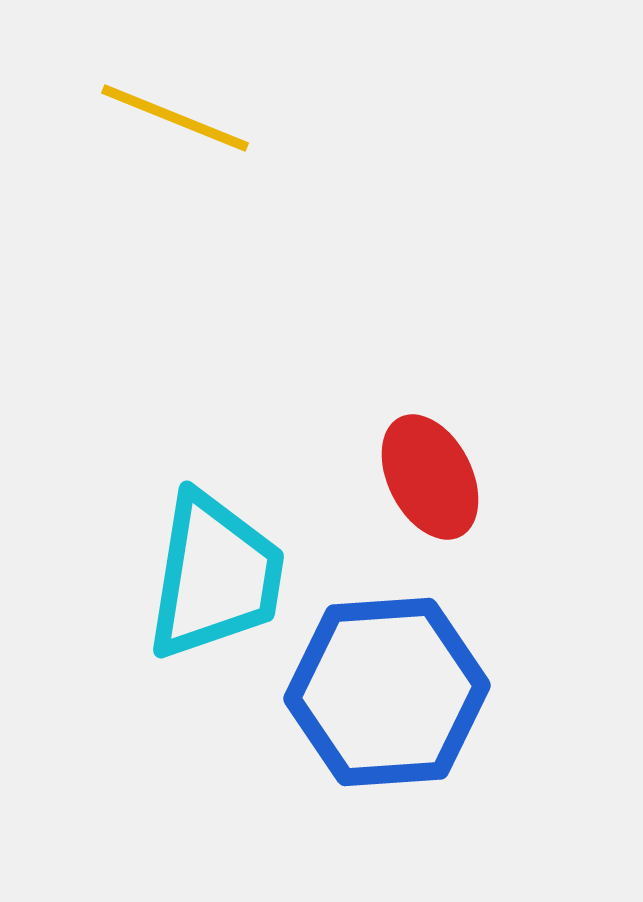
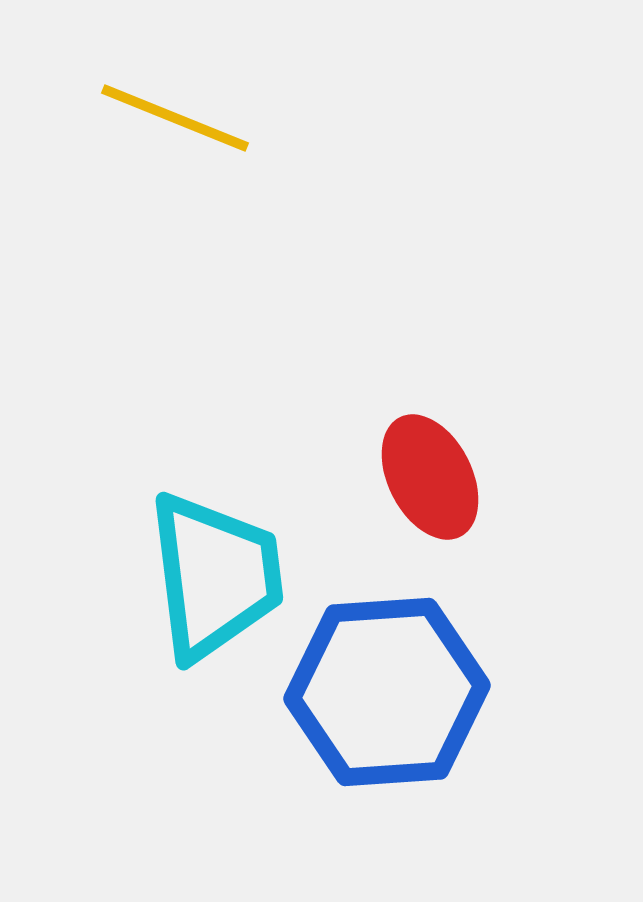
cyan trapezoid: rotated 16 degrees counterclockwise
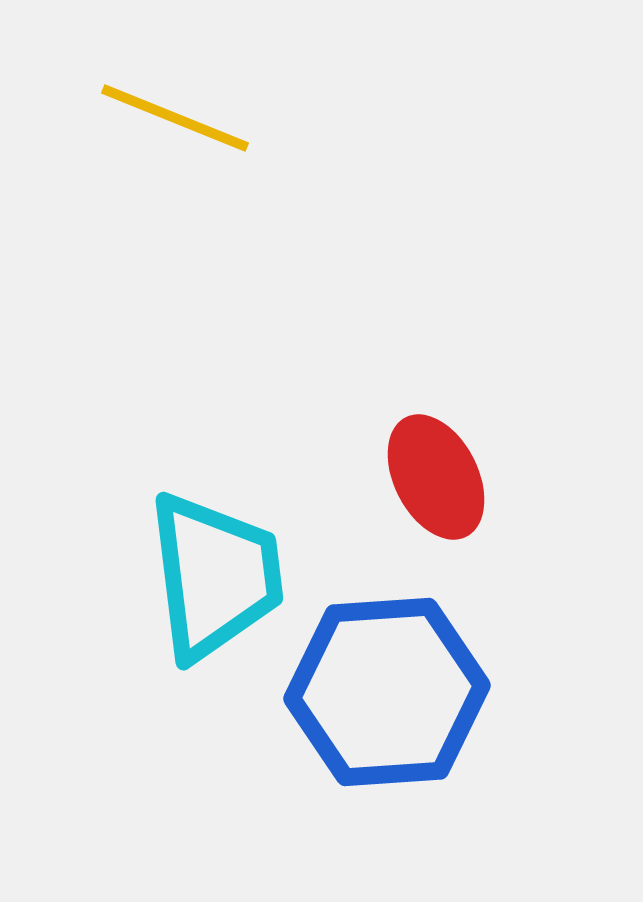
red ellipse: moved 6 px right
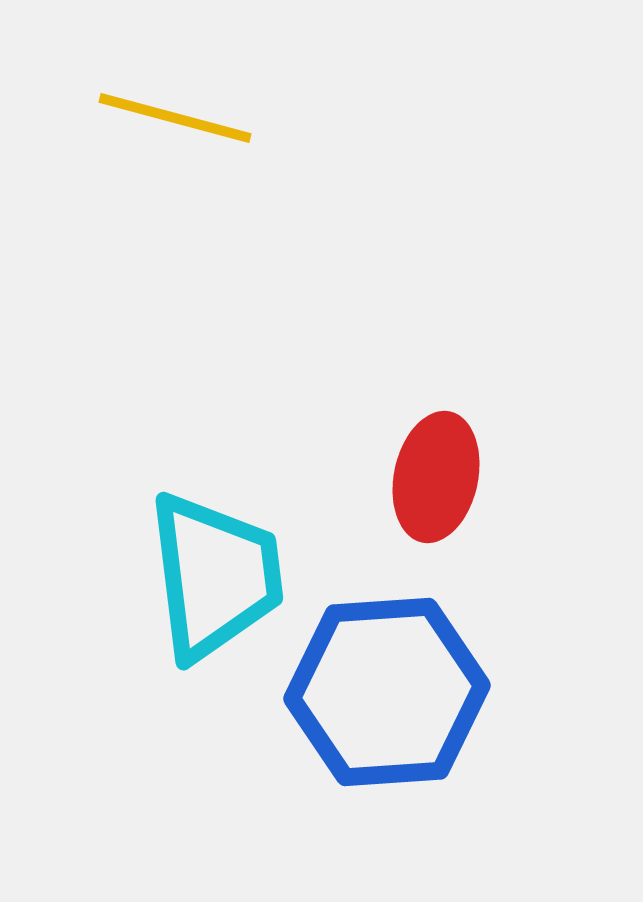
yellow line: rotated 7 degrees counterclockwise
red ellipse: rotated 39 degrees clockwise
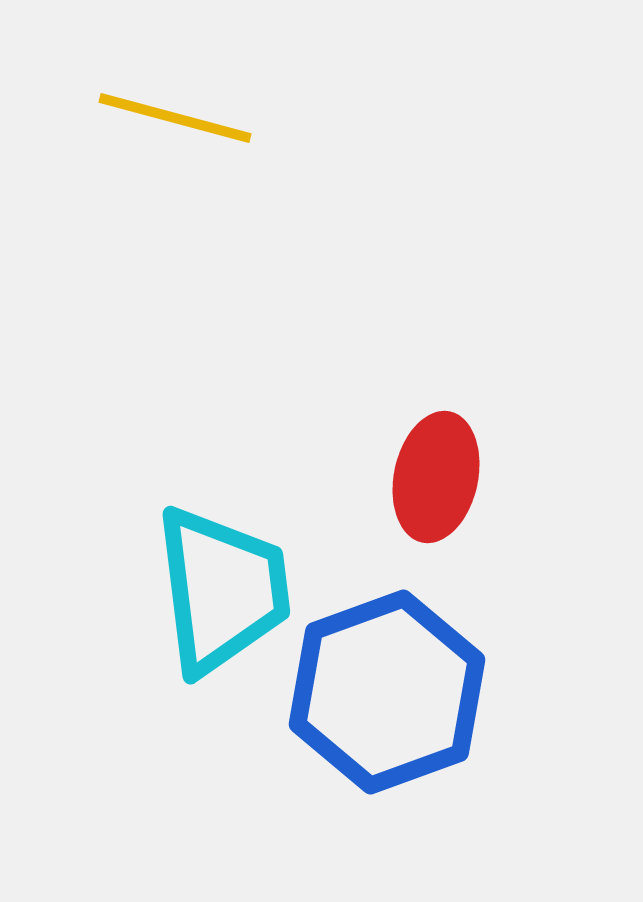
cyan trapezoid: moved 7 px right, 14 px down
blue hexagon: rotated 16 degrees counterclockwise
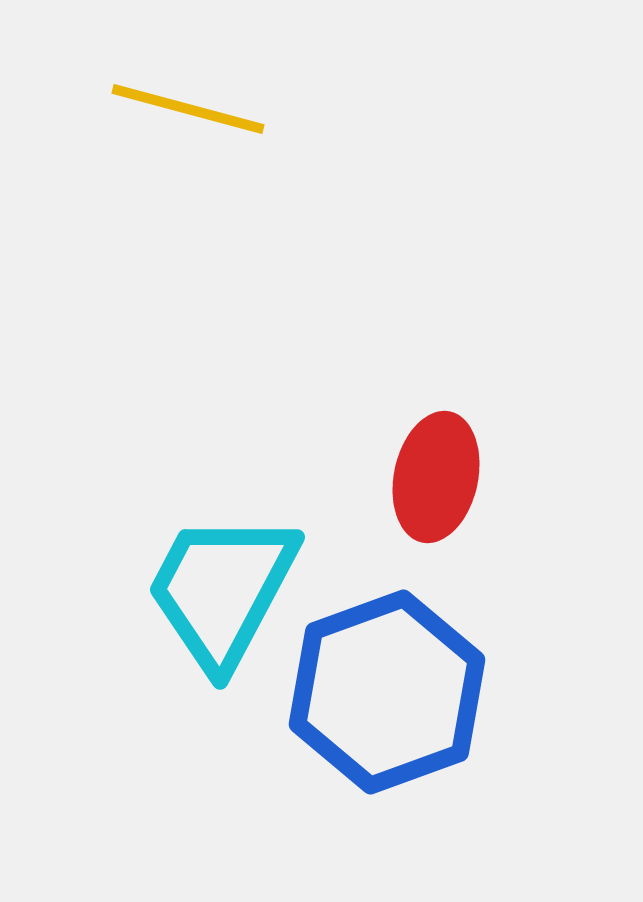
yellow line: moved 13 px right, 9 px up
cyan trapezoid: rotated 145 degrees counterclockwise
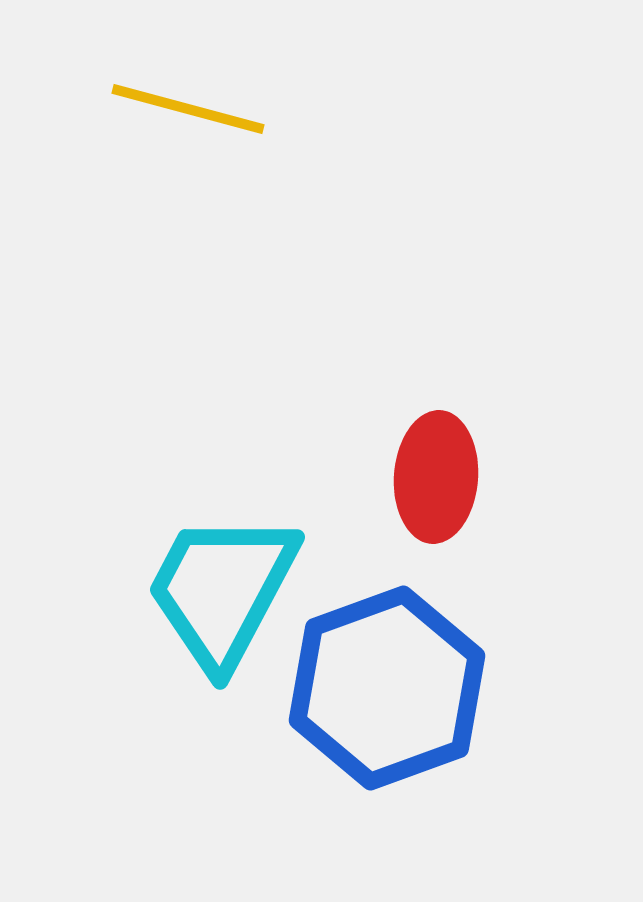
red ellipse: rotated 8 degrees counterclockwise
blue hexagon: moved 4 px up
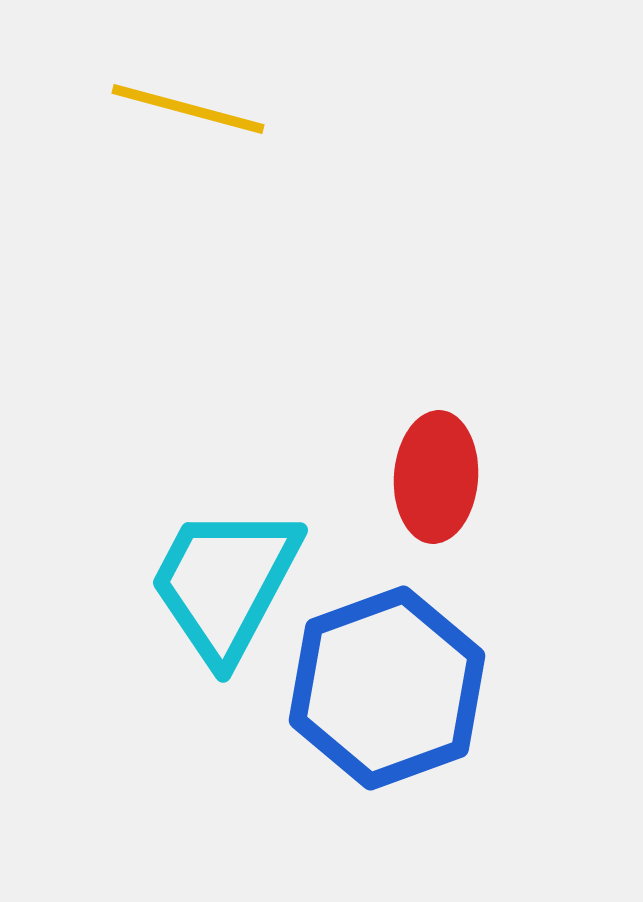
cyan trapezoid: moved 3 px right, 7 px up
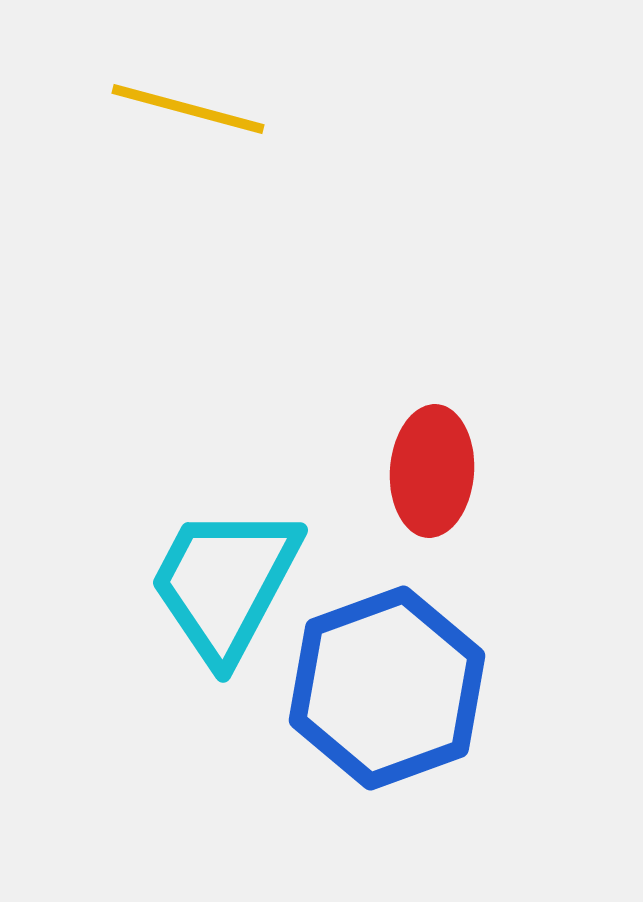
red ellipse: moved 4 px left, 6 px up
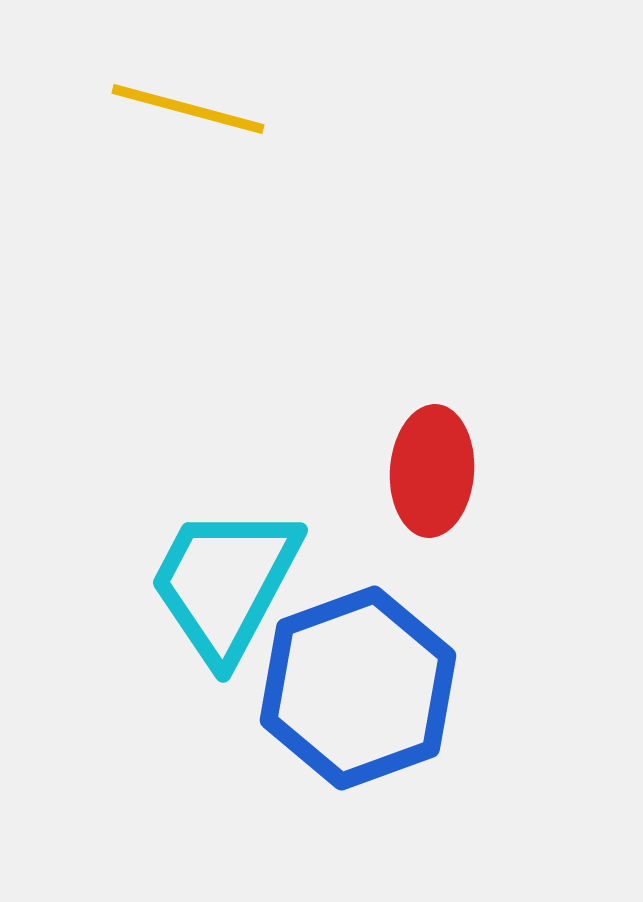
blue hexagon: moved 29 px left
